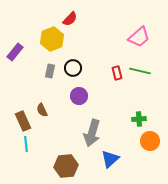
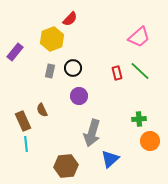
green line: rotated 30 degrees clockwise
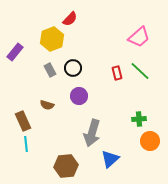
gray rectangle: moved 1 px up; rotated 40 degrees counterclockwise
brown semicircle: moved 5 px right, 5 px up; rotated 48 degrees counterclockwise
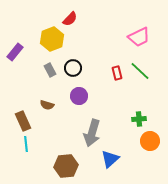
pink trapezoid: rotated 15 degrees clockwise
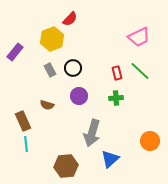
green cross: moved 23 px left, 21 px up
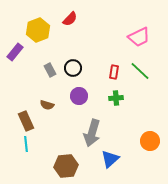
yellow hexagon: moved 14 px left, 9 px up
red rectangle: moved 3 px left, 1 px up; rotated 24 degrees clockwise
brown rectangle: moved 3 px right
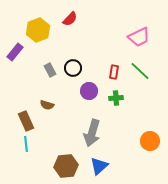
purple circle: moved 10 px right, 5 px up
blue triangle: moved 11 px left, 7 px down
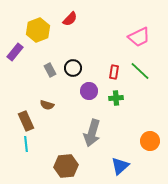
blue triangle: moved 21 px right
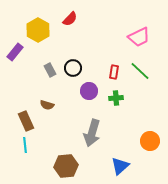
yellow hexagon: rotated 10 degrees counterclockwise
cyan line: moved 1 px left, 1 px down
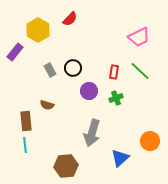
green cross: rotated 16 degrees counterclockwise
brown rectangle: rotated 18 degrees clockwise
blue triangle: moved 8 px up
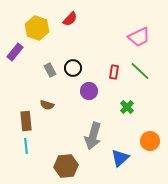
yellow hexagon: moved 1 px left, 2 px up; rotated 10 degrees counterclockwise
green cross: moved 11 px right, 9 px down; rotated 24 degrees counterclockwise
gray arrow: moved 1 px right, 3 px down
cyan line: moved 1 px right, 1 px down
